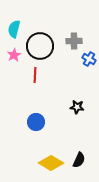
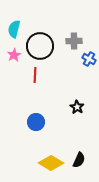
black star: rotated 24 degrees clockwise
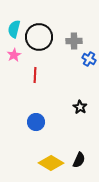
black circle: moved 1 px left, 9 px up
black star: moved 3 px right
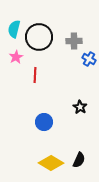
pink star: moved 2 px right, 2 px down
blue circle: moved 8 px right
